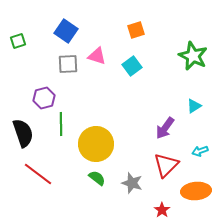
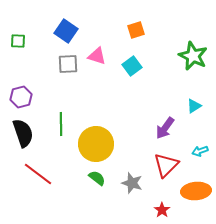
green square: rotated 21 degrees clockwise
purple hexagon: moved 23 px left, 1 px up
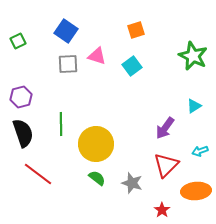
green square: rotated 28 degrees counterclockwise
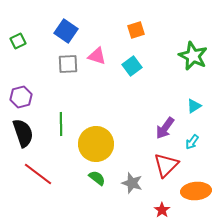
cyan arrow: moved 8 px left, 9 px up; rotated 35 degrees counterclockwise
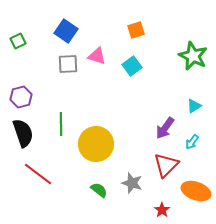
green semicircle: moved 2 px right, 12 px down
orange ellipse: rotated 24 degrees clockwise
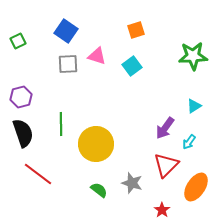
green star: rotated 28 degrees counterclockwise
cyan arrow: moved 3 px left
orange ellipse: moved 4 px up; rotated 76 degrees counterclockwise
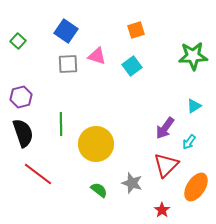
green square: rotated 21 degrees counterclockwise
